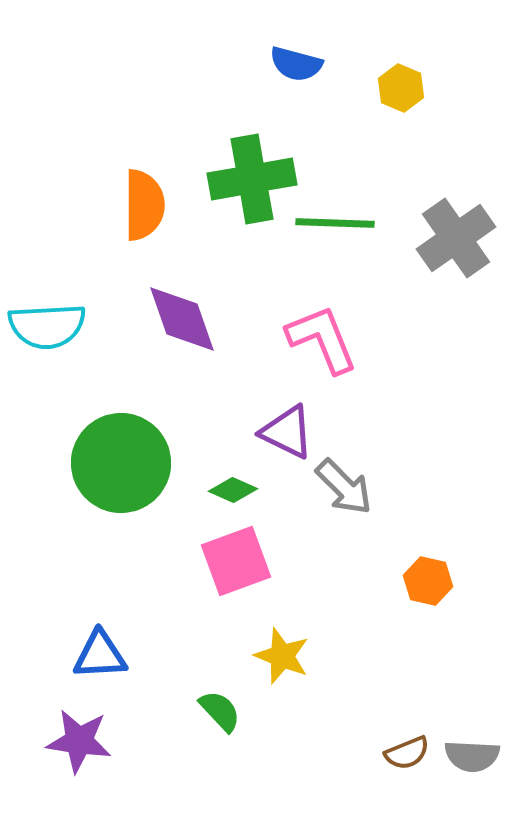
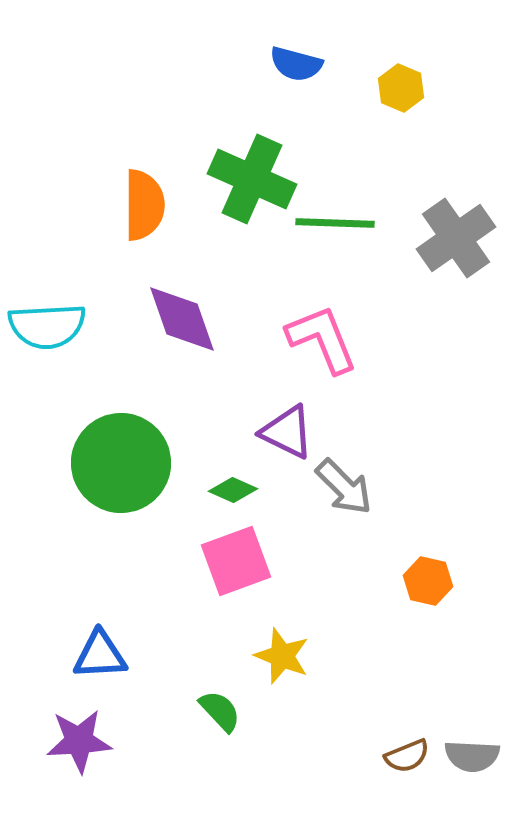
green cross: rotated 34 degrees clockwise
purple star: rotated 12 degrees counterclockwise
brown semicircle: moved 3 px down
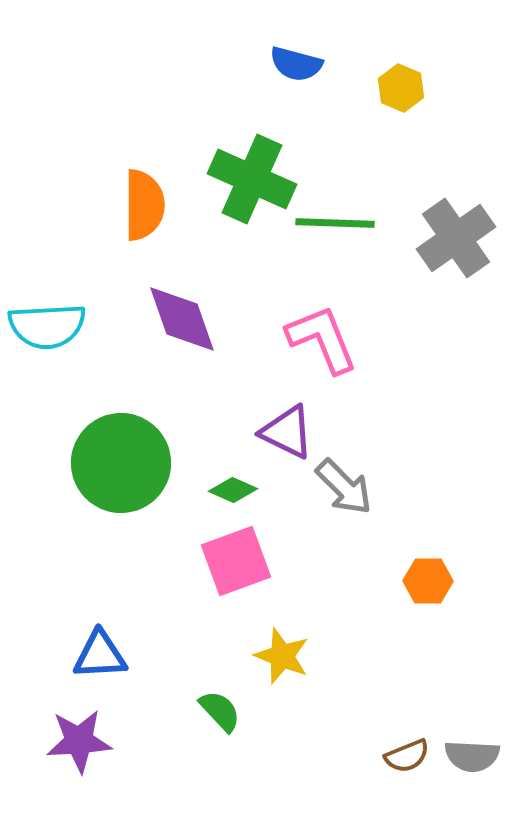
orange hexagon: rotated 12 degrees counterclockwise
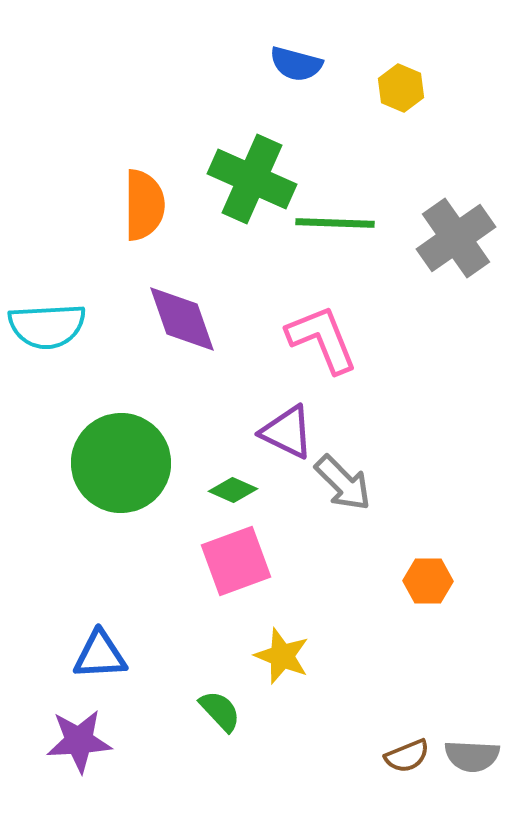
gray arrow: moved 1 px left, 4 px up
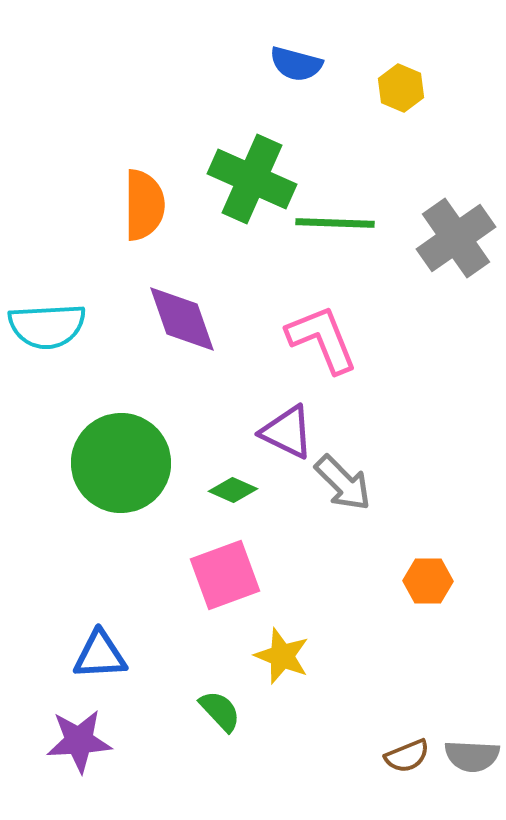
pink square: moved 11 px left, 14 px down
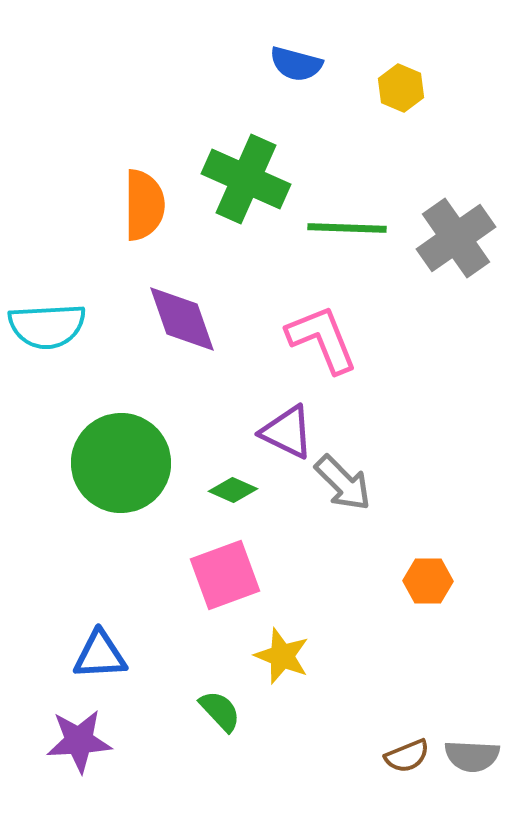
green cross: moved 6 px left
green line: moved 12 px right, 5 px down
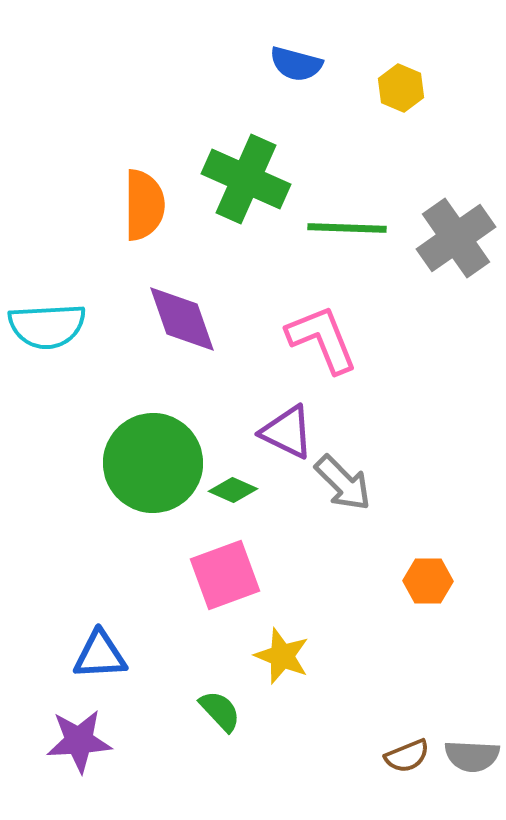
green circle: moved 32 px right
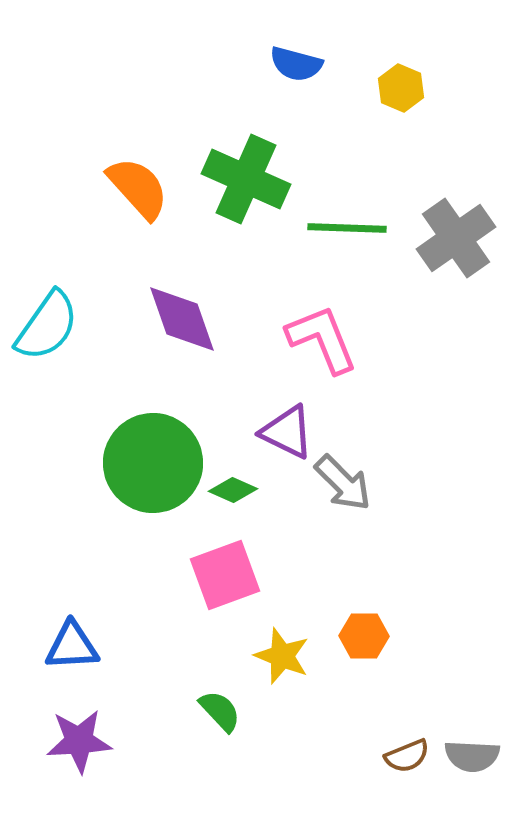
orange semicircle: moved 6 px left, 17 px up; rotated 42 degrees counterclockwise
cyan semicircle: rotated 52 degrees counterclockwise
orange hexagon: moved 64 px left, 55 px down
blue triangle: moved 28 px left, 9 px up
